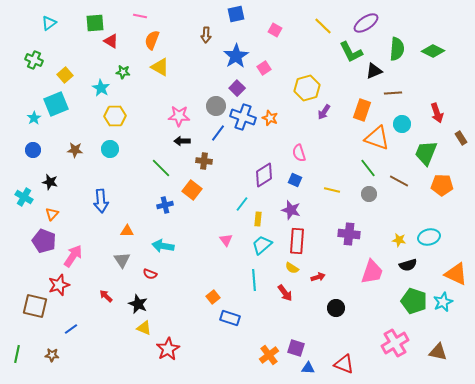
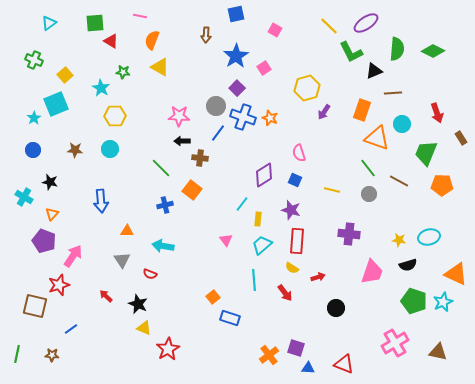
yellow line at (323, 26): moved 6 px right
brown cross at (204, 161): moved 4 px left, 3 px up
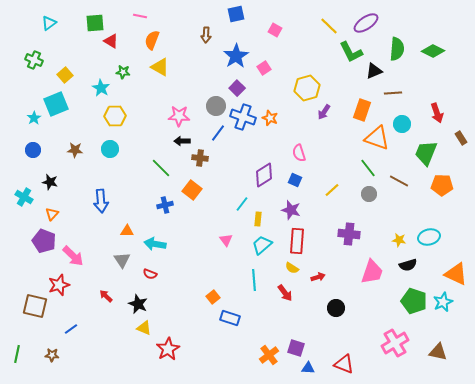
yellow line at (332, 190): rotated 56 degrees counterclockwise
cyan arrow at (163, 246): moved 8 px left, 2 px up
pink arrow at (73, 256): rotated 100 degrees clockwise
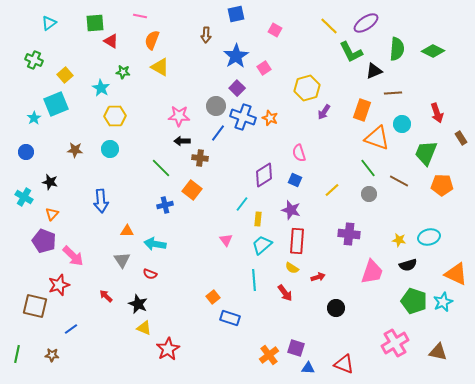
blue circle at (33, 150): moved 7 px left, 2 px down
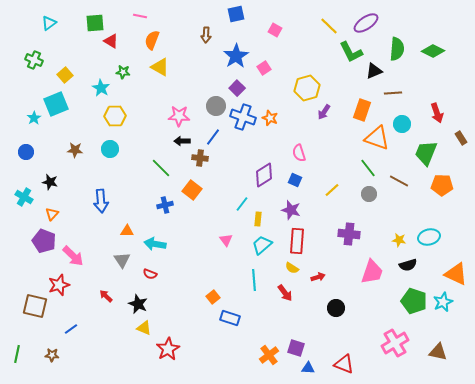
blue line at (218, 133): moved 5 px left, 4 px down
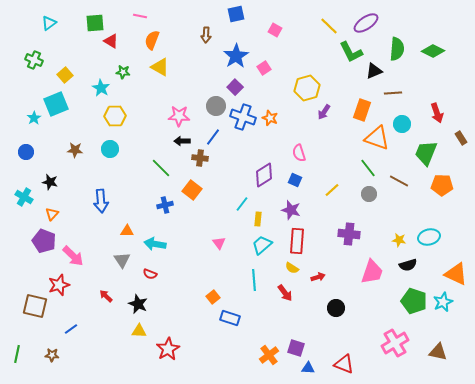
purple square at (237, 88): moved 2 px left, 1 px up
pink triangle at (226, 240): moved 7 px left, 3 px down
yellow triangle at (144, 328): moved 5 px left, 3 px down; rotated 21 degrees counterclockwise
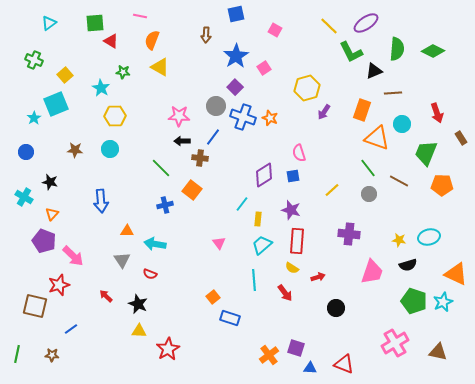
blue square at (295, 180): moved 2 px left, 4 px up; rotated 32 degrees counterclockwise
blue triangle at (308, 368): moved 2 px right
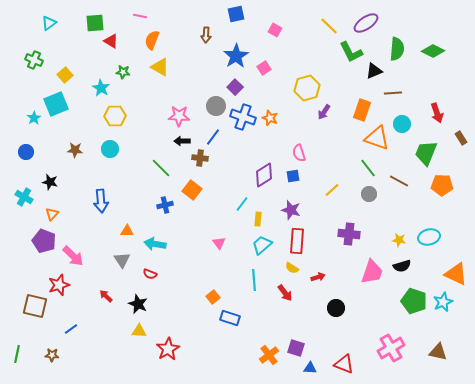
black semicircle at (408, 265): moved 6 px left, 1 px down
pink cross at (395, 343): moved 4 px left, 5 px down
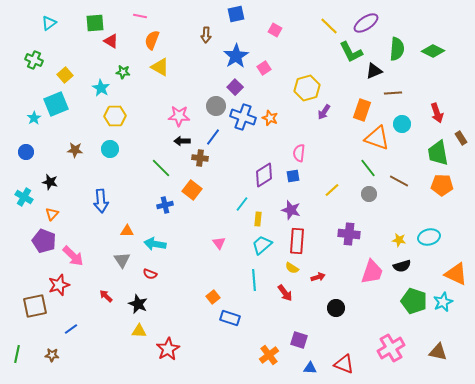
pink semicircle at (299, 153): rotated 24 degrees clockwise
green trapezoid at (426, 153): moved 12 px right; rotated 32 degrees counterclockwise
brown square at (35, 306): rotated 25 degrees counterclockwise
purple square at (296, 348): moved 3 px right, 8 px up
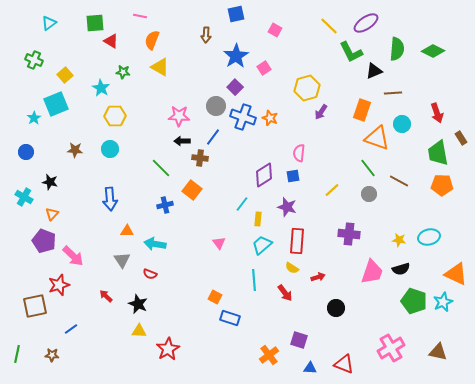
purple arrow at (324, 112): moved 3 px left
blue arrow at (101, 201): moved 9 px right, 2 px up
purple star at (291, 210): moved 4 px left, 3 px up
black semicircle at (402, 266): moved 1 px left, 3 px down
orange square at (213, 297): moved 2 px right; rotated 24 degrees counterclockwise
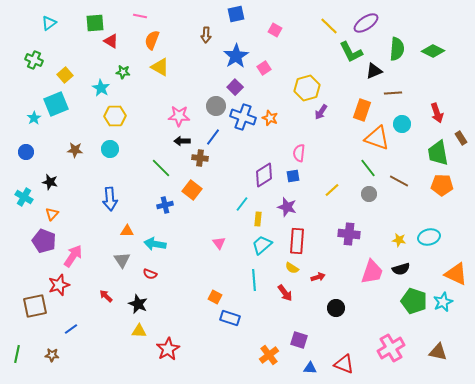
pink arrow at (73, 256): rotated 100 degrees counterclockwise
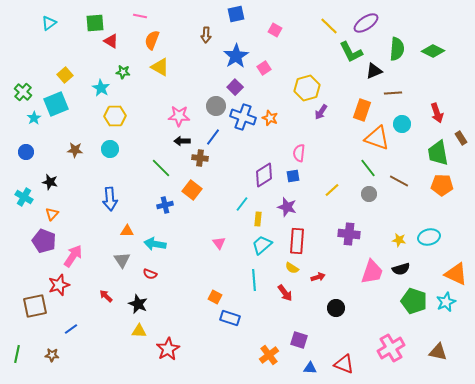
green cross at (34, 60): moved 11 px left, 32 px down; rotated 18 degrees clockwise
cyan star at (443, 302): moved 3 px right
